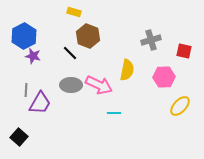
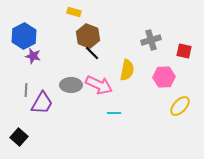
black line: moved 22 px right
purple trapezoid: moved 2 px right
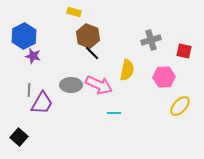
gray line: moved 3 px right
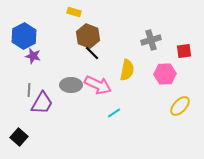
red square: rotated 21 degrees counterclockwise
pink hexagon: moved 1 px right, 3 px up
pink arrow: moved 1 px left
cyan line: rotated 32 degrees counterclockwise
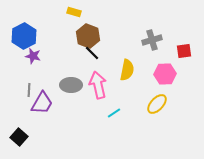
gray cross: moved 1 px right
pink arrow: rotated 128 degrees counterclockwise
yellow ellipse: moved 23 px left, 2 px up
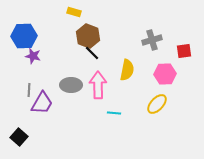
blue hexagon: rotated 25 degrees clockwise
pink arrow: rotated 12 degrees clockwise
cyan line: rotated 40 degrees clockwise
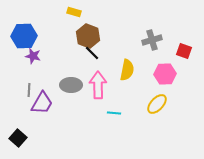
red square: rotated 28 degrees clockwise
black square: moved 1 px left, 1 px down
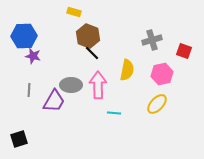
pink hexagon: moved 3 px left; rotated 10 degrees counterclockwise
purple trapezoid: moved 12 px right, 2 px up
black square: moved 1 px right, 1 px down; rotated 30 degrees clockwise
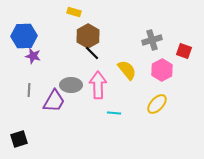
brown hexagon: rotated 10 degrees clockwise
yellow semicircle: rotated 50 degrees counterclockwise
pink hexagon: moved 4 px up; rotated 15 degrees counterclockwise
